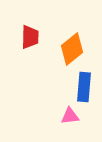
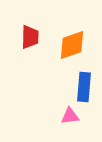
orange diamond: moved 4 px up; rotated 20 degrees clockwise
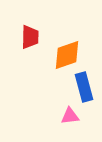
orange diamond: moved 5 px left, 10 px down
blue rectangle: rotated 20 degrees counterclockwise
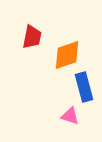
red trapezoid: moved 2 px right; rotated 10 degrees clockwise
pink triangle: rotated 24 degrees clockwise
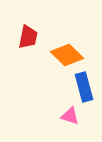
red trapezoid: moved 4 px left
orange diamond: rotated 64 degrees clockwise
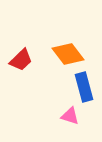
red trapezoid: moved 7 px left, 23 px down; rotated 35 degrees clockwise
orange diamond: moved 1 px right, 1 px up; rotated 8 degrees clockwise
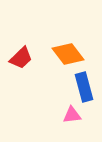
red trapezoid: moved 2 px up
pink triangle: moved 2 px right, 1 px up; rotated 24 degrees counterclockwise
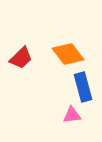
blue rectangle: moved 1 px left
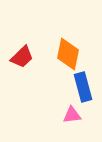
orange diamond: rotated 48 degrees clockwise
red trapezoid: moved 1 px right, 1 px up
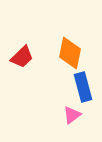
orange diamond: moved 2 px right, 1 px up
pink triangle: rotated 30 degrees counterclockwise
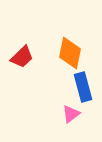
pink triangle: moved 1 px left, 1 px up
